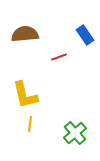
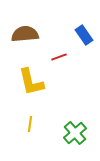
blue rectangle: moved 1 px left
yellow L-shape: moved 6 px right, 13 px up
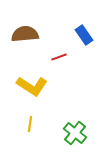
yellow L-shape: moved 1 px right, 4 px down; rotated 44 degrees counterclockwise
green cross: rotated 10 degrees counterclockwise
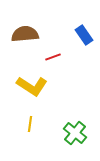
red line: moved 6 px left
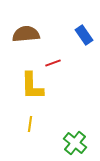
brown semicircle: moved 1 px right
red line: moved 6 px down
yellow L-shape: rotated 56 degrees clockwise
green cross: moved 10 px down
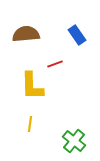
blue rectangle: moved 7 px left
red line: moved 2 px right, 1 px down
green cross: moved 1 px left, 2 px up
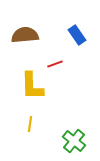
brown semicircle: moved 1 px left, 1 px down
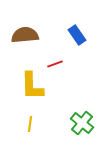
green cross: moved 8 px right, 18 px up
